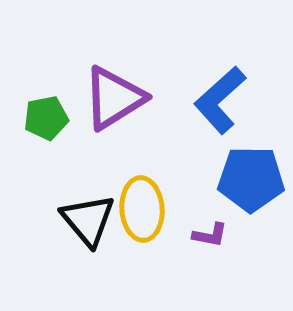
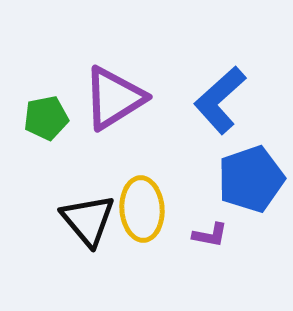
blue pentagon: rotated 20 degrees counterclockwise
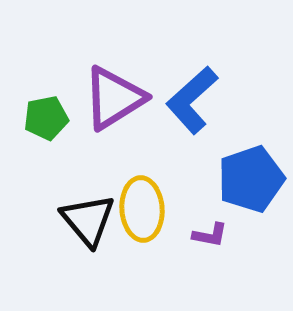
blue L-shape: moved 28 px left
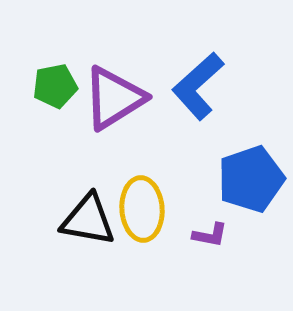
blue L-shape: moved 6 px right, 14 px up
green pentagon: moved 9 px right, 32 px up
black triangle: rotated 40 degrees counterclockwise
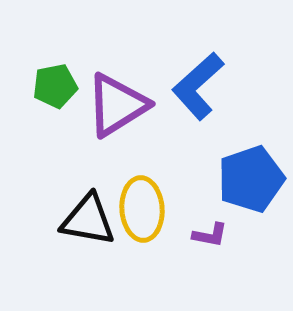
purple triangle: moved 3 px right, 7 px down
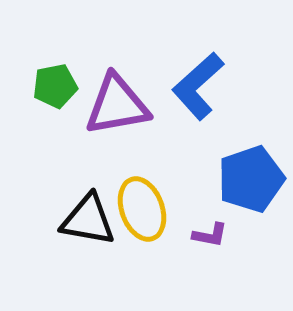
purple triangle: rotated 22 degrees clockwise
yellow ellipse: rotated 16 degrees counterclockwise
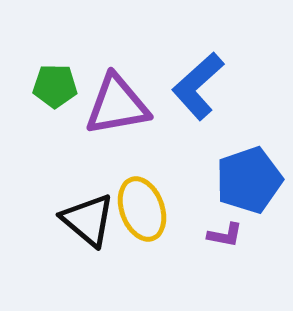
green pentagon: rotated 12 degrees clockwise
blue pentagon: moved 2 px left, 1 px down
black triangle: rotated 30 degrees clockwise
purple L-shape: moved 15 px right
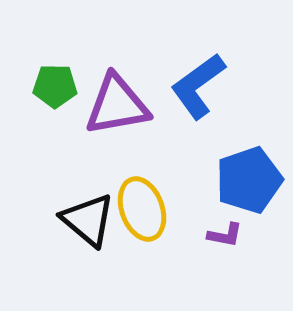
blue L-shape: rotated 6 degrees clockwise
